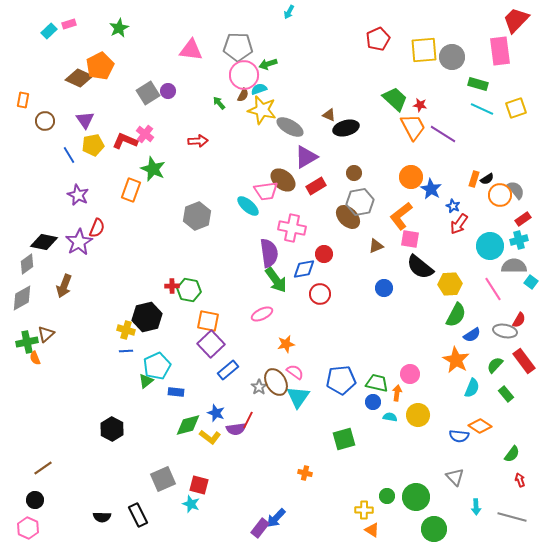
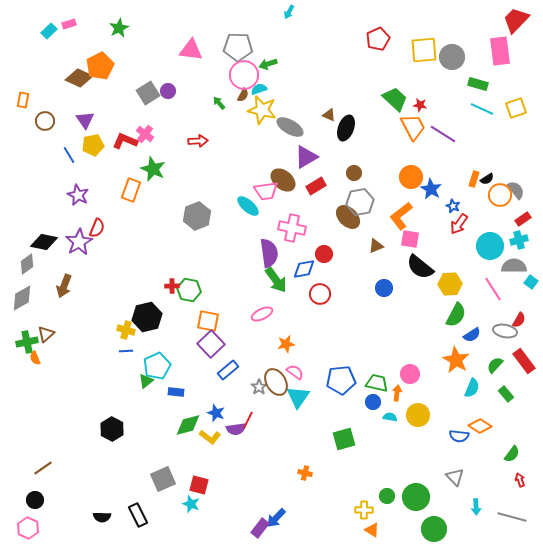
black ellipse at (346, 128): rotated 55 degrees counterclockwise
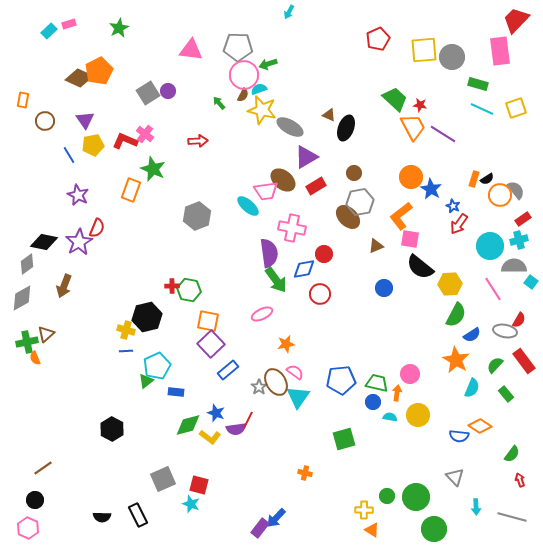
orange pentagon at (100, 66): moved 1 px left, 5 px down
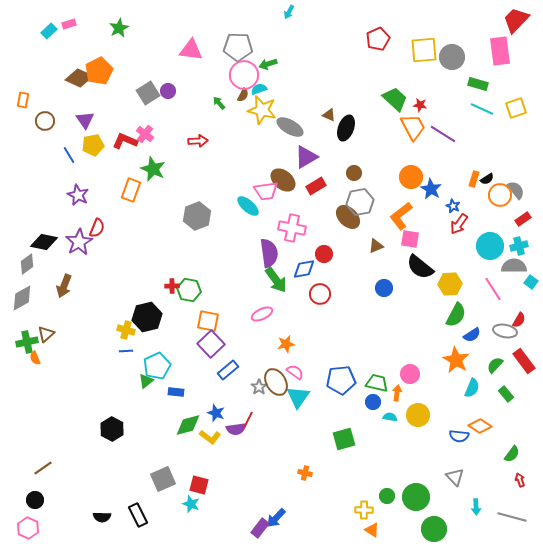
cyan cross at (519, 240): moved 6 px down
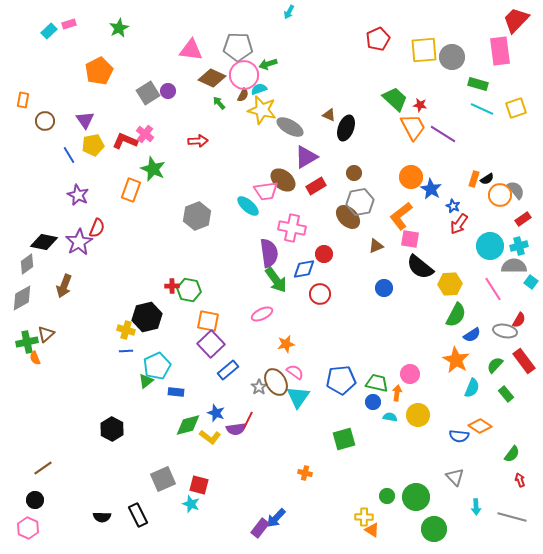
brown diamond at (79, 78): moved 133 px right
yellow cross at (364, 510): moved 7 px down
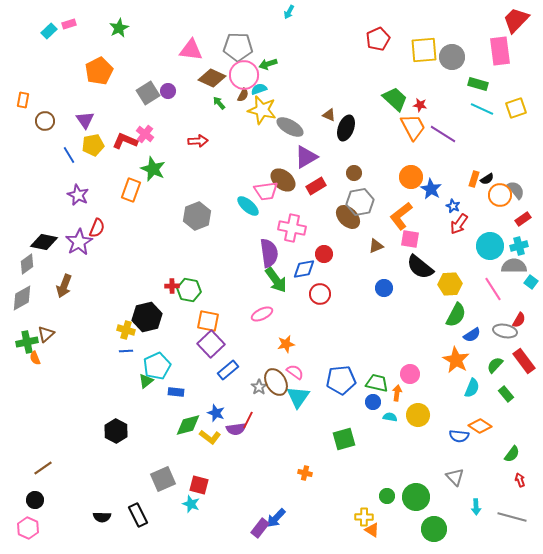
black hexagon at (112, 429): moved 4 px right, 2 px down
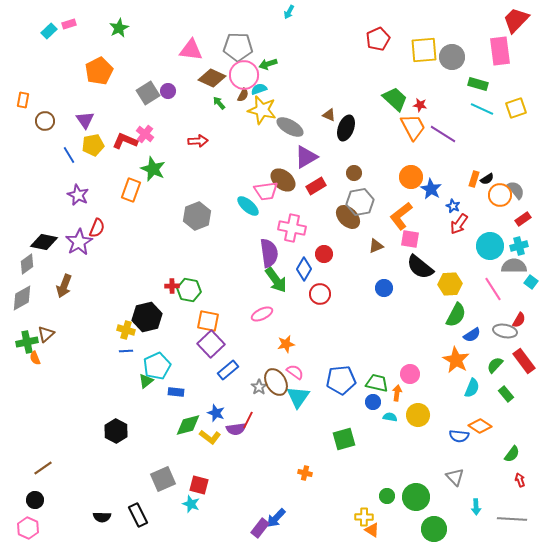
blue diamond at (304, 269): rotated 50 degrees counterclockwise
gray line at (512, 517): moved 2 px down; rotated 12 degrees counterclockwise
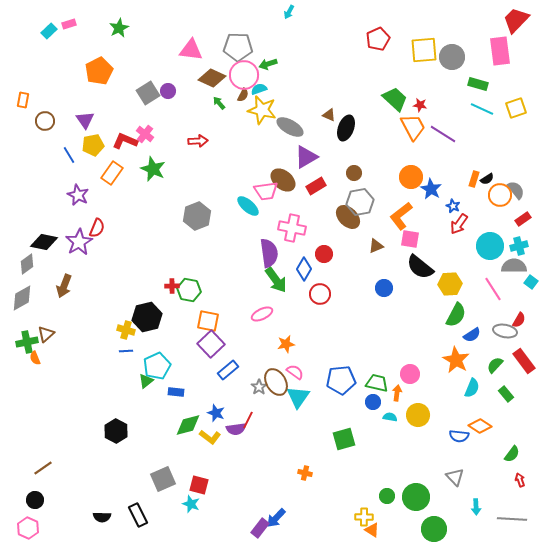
orange rectangle at (131, 190): moved 19 px left, 17 px up; rotated 15 degrees clockwise
